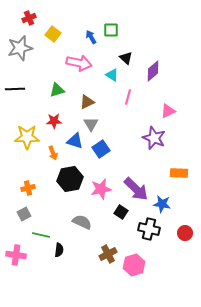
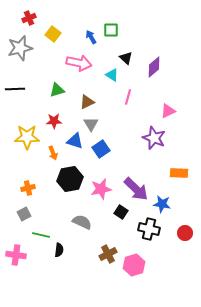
purple diamond: moved 1 px right, 4 px up
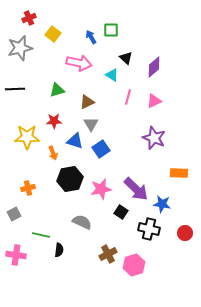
pink triangle: moved 14 px left, 10 px up
gray square: moved 10 px left
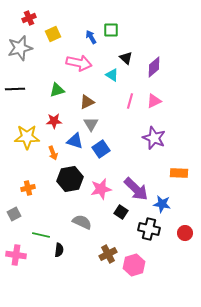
yellow square: rotated 28 degrees clockwise
pink line: moved 2 px right, 4 px down
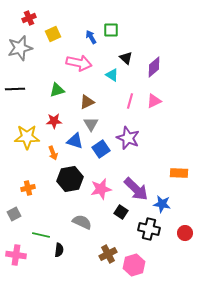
purple star: moved 26 px left
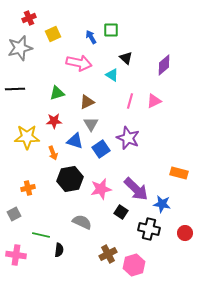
purple diamond: moved 10 px right, 2 px up
green triangle: moved 3 px down
orange rectangle: rotated 12 degrees clockwise
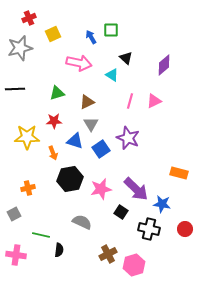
red circle: moved 4 px up
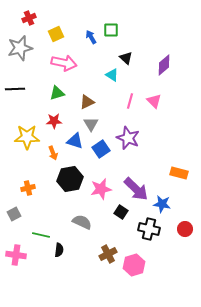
yellow square: moved 3 px right
pink arrow: moved 15 px left
pink triangle: rotated 49 degrees counterclockwise
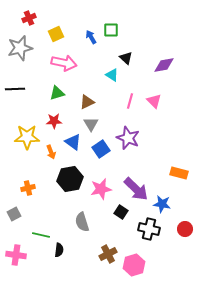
purple diamond: rotated 30 degrees clockwise
blue triangle: moved 2 px left, 1 px down; rotated 18 degrees clockwise
orange arrow: moved 2 px left, 1 px up
gray semicircle: rotated 132 degrees counterclockwise
